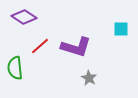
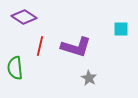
red line: rotated 36 degrees counterclockwise
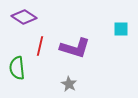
purple L-shape: moved 1 px left, 1 px down
green semicircle: moved 2 px right
gray star: moved 20 px left, 6 px down
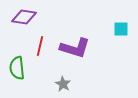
purple diamond: rotated 25 degrees counterclockwise
gray star: moved 6 px left
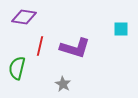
green semicircle: rotated 20 degrees clockwise
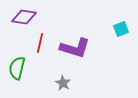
cyan square: rotated 21 degrees counterclockwise
red line: moved 3 px up
gray star: moved 1 px up
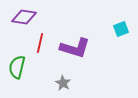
green semicircle: moved 1 px up
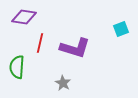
green semicircle: rotated 10 degrees counterclockwise
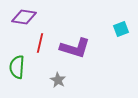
gray star: moved 5 px left, 3 px up
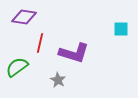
cyan square: rotated 21 degrees clockwise
purple L-shape: moved 1 px left, 5 px down
green semicircle: rotated 50 degrees clockwise
